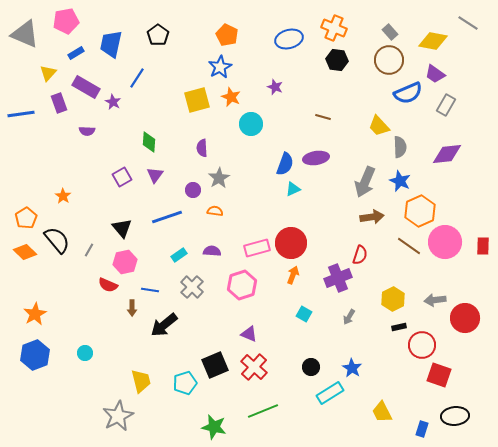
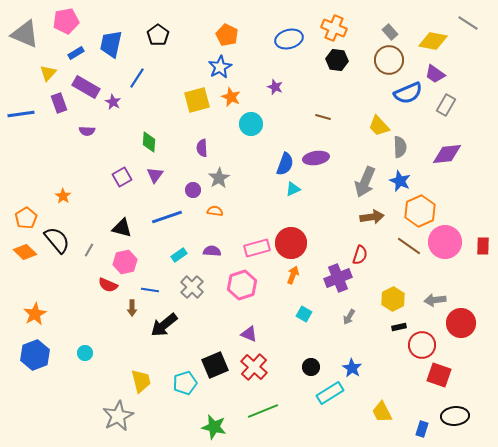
black triangle at (122, 228): rotated 35 degrees counterclockwise
red circle at (465, 318): moved 4 px left, 5 px down
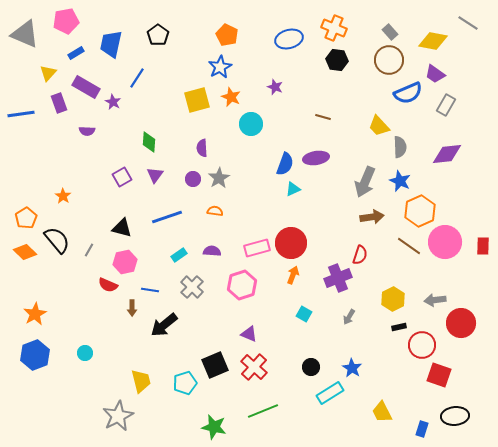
purple circle at (193, 190): moved 11 px up
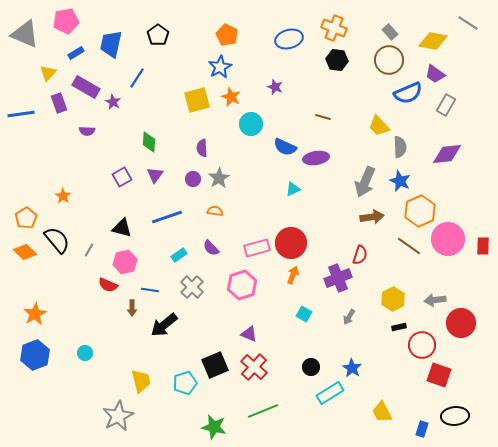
blue semicircle at (285, 164): moved 17 px up; rotated 95 degrees clockwise
pink circle at (445, 242): moved 3 px right, 3 px up
purple semicircle at (212, 251): moved 1 px left, 3 px up; rotated 138 degrees counterclockwise
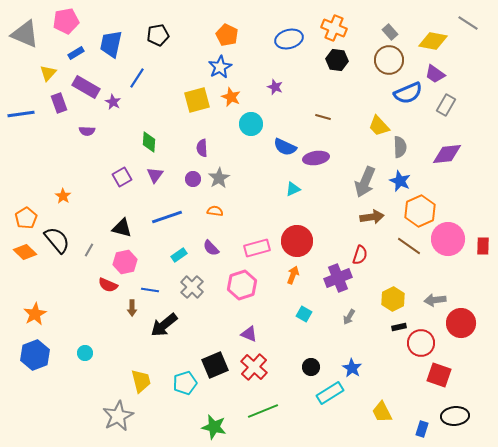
black pentagon at (158, 35): rotated 25 degrees clockwise
red circle at (291, 243): moved 6 px right, 2 px up
red circle at (422, 345): moved 1 px left, 2 px up
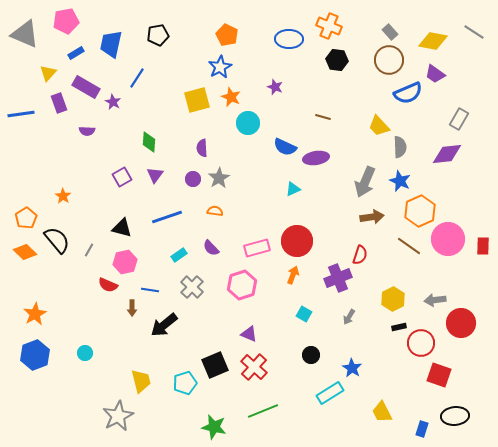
gray line at (468, 23): moved 6 px right, 9 px down
orange cross at (334, 28): moved 5 px left, 2 px up
blue ellipse at (289, 39): rotated 16 degrees clockwise
gray rectangle at (446, 105): moved 13 px right, 14 px down
cyan circle at (251, 124): moved 3 px left, 1 px up
black circle at (311, 367): moved 12 px up
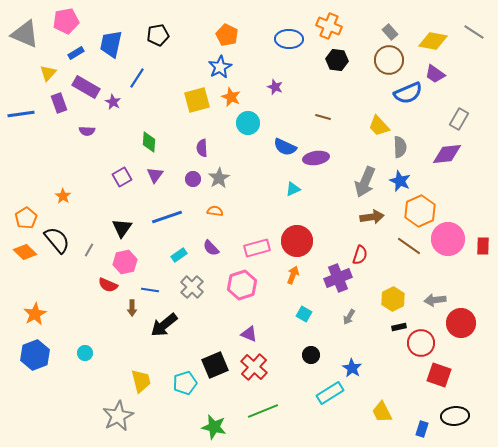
black triangle at (122, 228): rotated 50 degrees clockwise
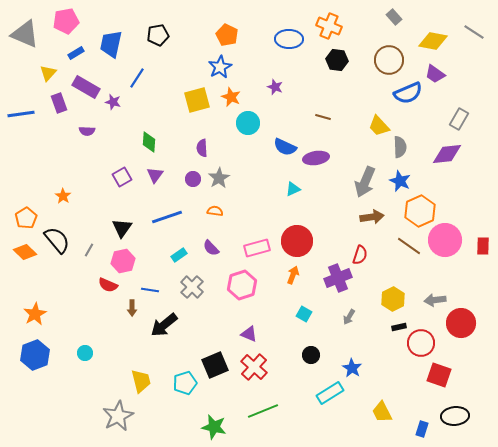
gray rectangle at (390, 32): moved 4 px right, 15 px up
purple star at (113, 102): rotated 14 degrees counterclockwise
pink circle at (448, 239): moved 3 px left, 1 px down
pink hexagon at (125, 262): moved 2 px left, 1 px up
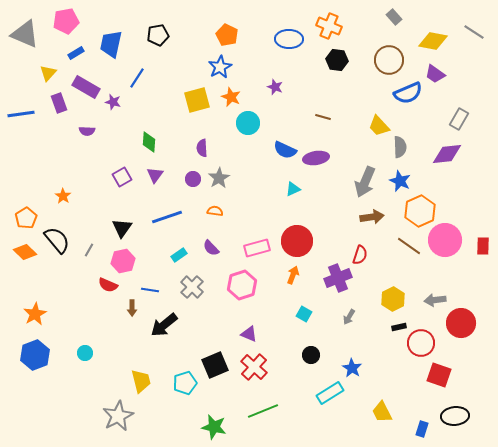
blue semicircle at (285, 147): moved 3 px down
